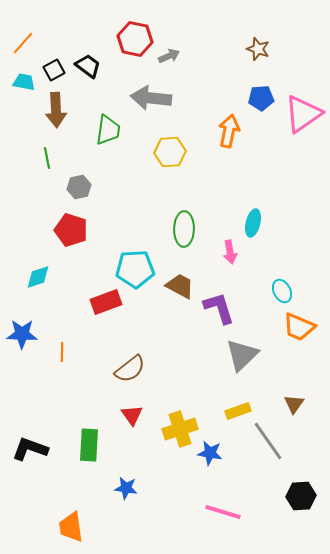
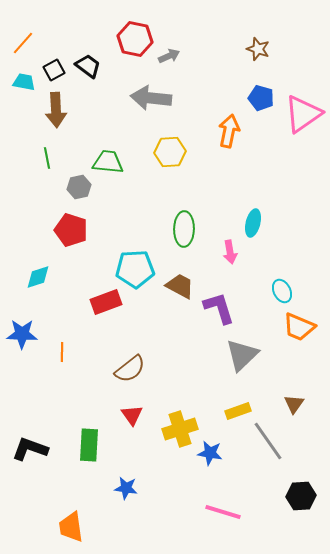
blue pentagon at (261, 98): rotated 20 degrees clockwise
green trapezoid at (108, 130): moved 32 px down; rotated 92 degrees counterclockwise
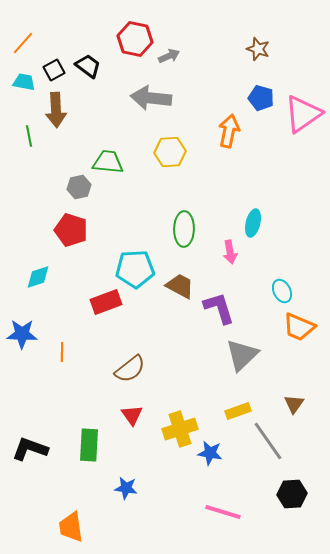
green line at (47, 158): moved 18 px left, 22 px up
black hexagon at (301, 496): moved 9 px left, 2 px up
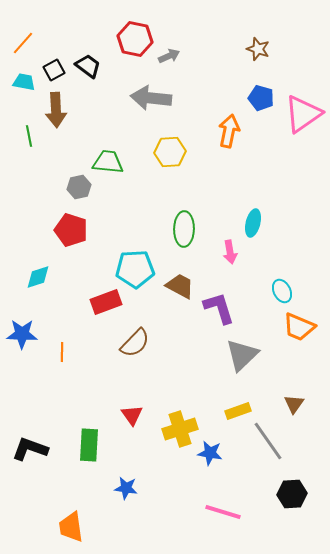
brown semicircle at (130, 369): moved 5 px right, 26 px up; rotated 8 degrees counterclockwise
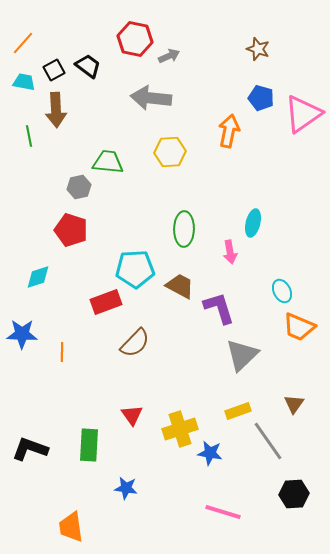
black hexagon at (292, 494): moved 2 px right
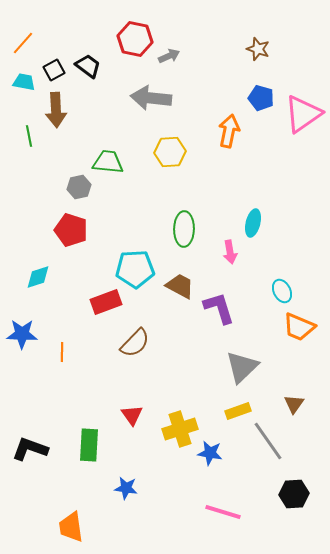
gray triangle at (242, 355): moved 12 px down
